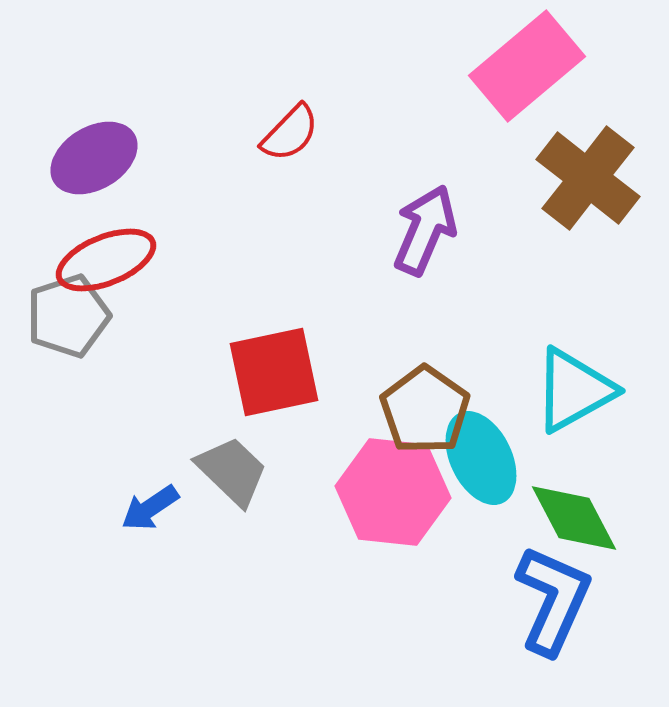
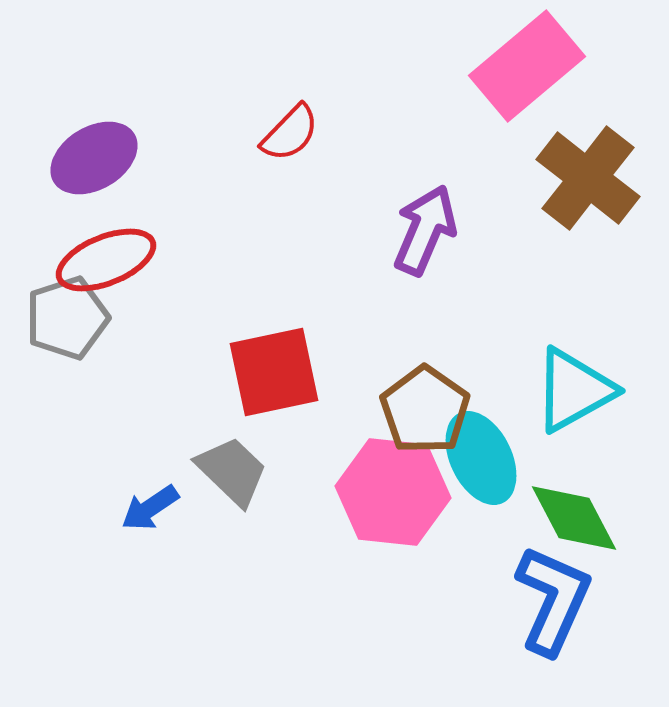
gray pentagon: moved 1 px left, 2 px down
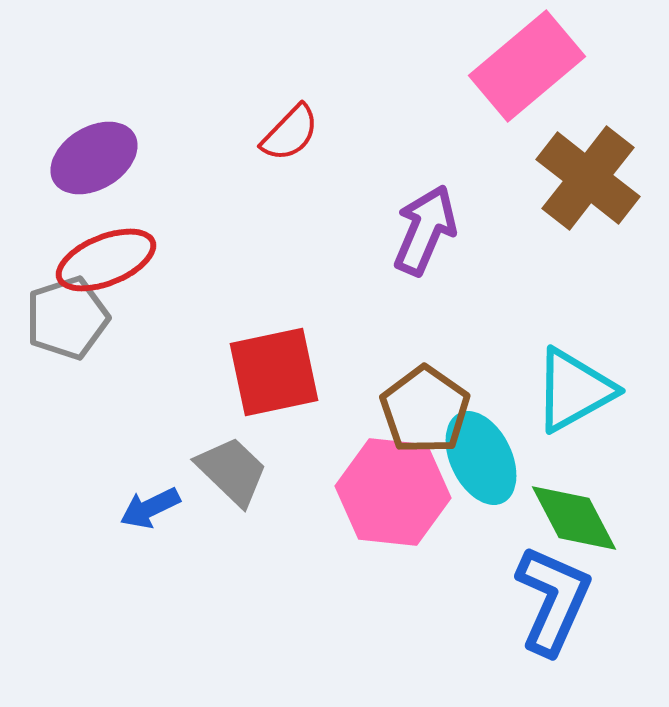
blue arrow: rotated 8 degrees clockwise
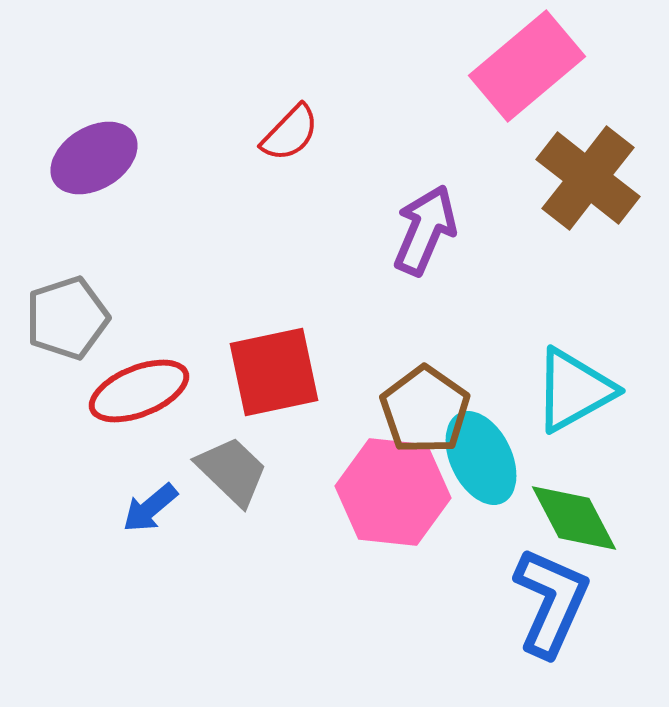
red ellipse: moved 33 px right, 131 px down
blue arrow: rotated 14 degrees counterclockwise
blue L-shape: moved 2 px left, 2 px down
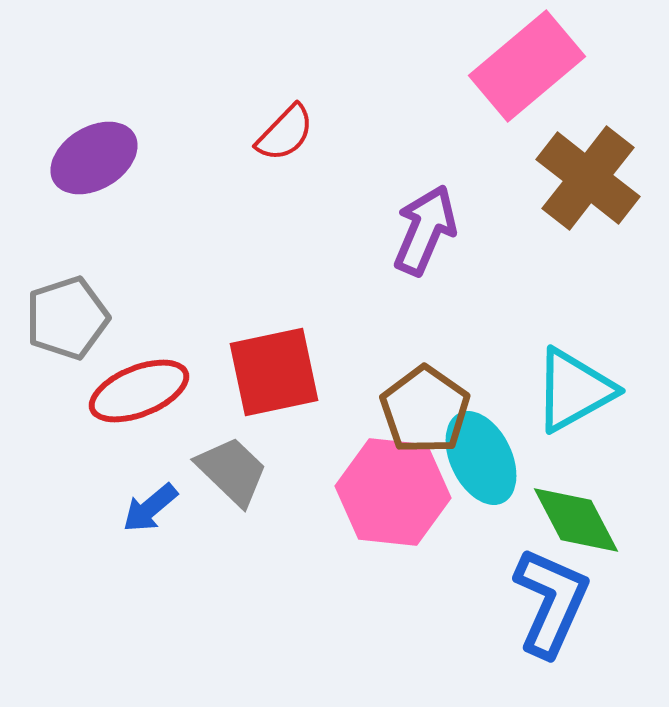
red semicircle: moved 5 px left
green diamond: moved 2 px right, 2 px down
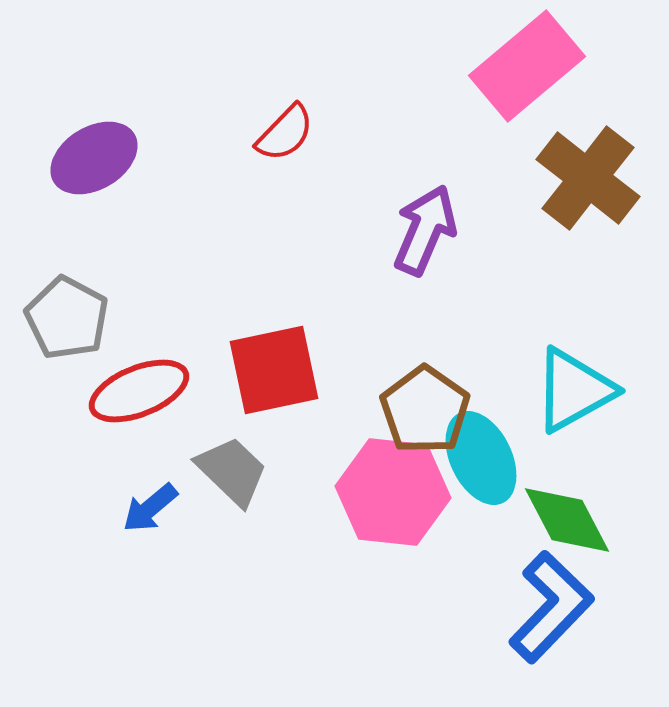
gray pentagon: rotated 26 degrees counterclockwise
red square: moved 2 px up
green diamond: moved 9 px left
blue L-shape: moved 5 px down; rotated 20 degrees clockwise
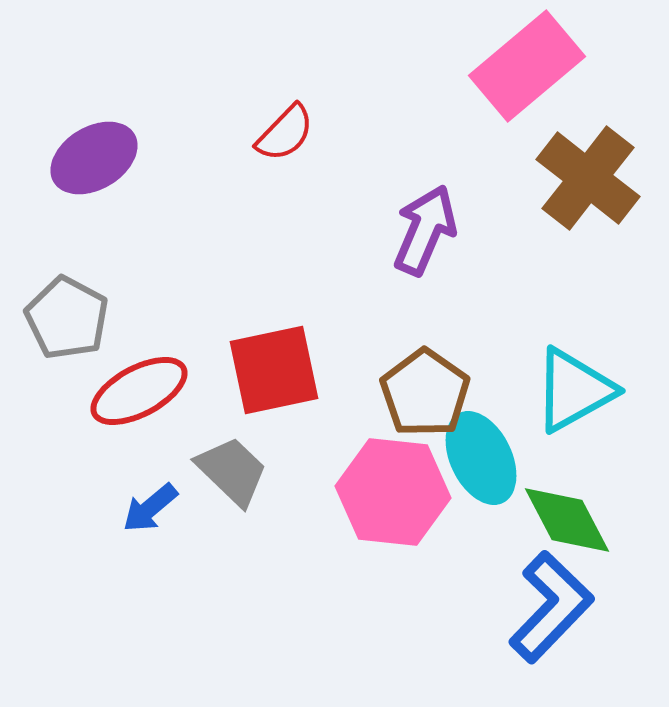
red ellipse: rotated 6 degrees counterclockwise
brown pentagon: moved 17 px up
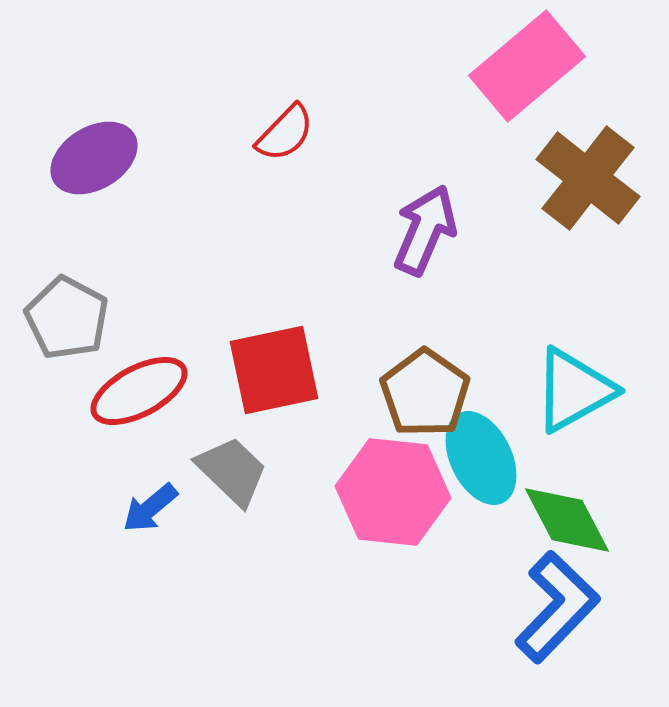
blue L-shape: moved 6 px right
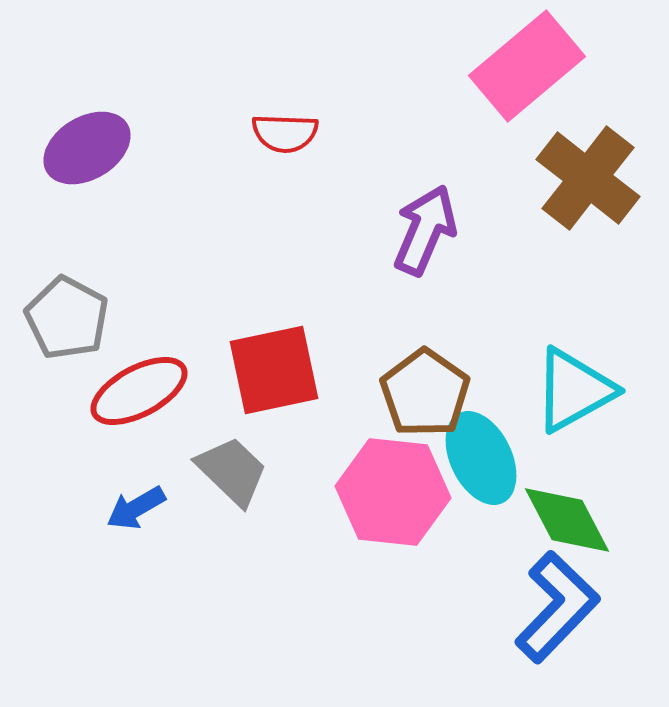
red semicircle: rotated 48 degrees clockwise
purple ellipse: moved 7 px left, 10 px up
blue arrow: moved 14 px left; rotated 10 degrees clockwise
